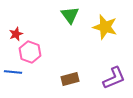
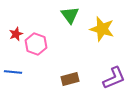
yellow star: moved 3 px left, 2 px down
pink hexagon: moved 6 px right, 8 px up
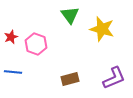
red star: moved 5 px left, 3 px down
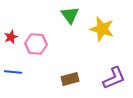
pink hexagon: rotated 15 degrees counterclockwise
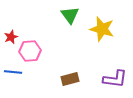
pink hexagon: moved 6 px left, 7 px down; rotated 10 degrees counterclockwise
purple L-shape: moved 1 px right, 1 px down; rotated 30 degrees clockwise
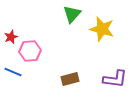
green triangle: moved 2 px right, 1 px up; rotated 18 degrees clockwise
blue line: rotated 18 degrees clockwise
